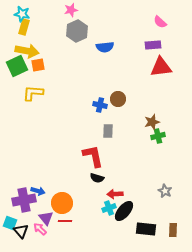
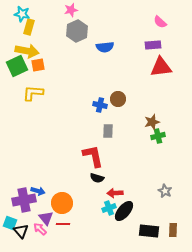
yellow rectangle: moved 5 px right
red arrow: moved 1 px up
red line: moved 2 px left, 3 px down
black rectangle: moved 3 px right, 2 px down
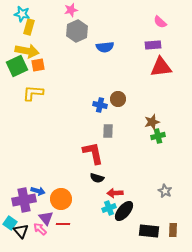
red L-shape: moved 3 px up
orange circle: moved 1 px left, 4 px up
cyan square: rotated 16 degrees clockwise
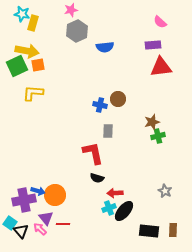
yellow rectangle: moved 4 px right, 4 px up
orange circle: moved 6 px left, 4 px up
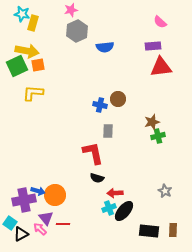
purple rectangle: moved 1 px down
black triangle: moved 3 px down; rotated 42 degrees clockwise
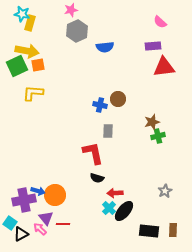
yellow rectangle: moved 3 px left
red triangle: moved 3 px right
gray star: rotated 16 degrees clockwise
cyan cross: rotated 24 degrees counterclockwise
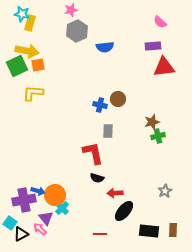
cyan cross: moved 47 px left
red line: moved 37 px right, 10 px down
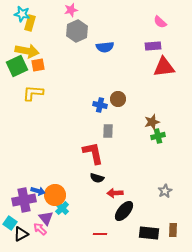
black rectangle: moved 2 px down
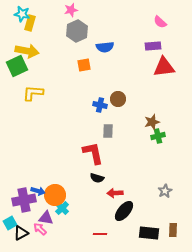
orange square: moved 46 px right
purple triangle: rotated 42 degrees counterclockwise
cyan square: rotated 24 degrees clockwise
black triangle: moved 1 px up
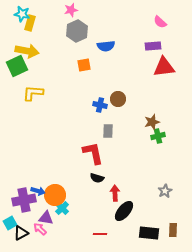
blue semicircle: moved 1 px right, 1 px up
red arrow: rotated 91 degrees clockwise
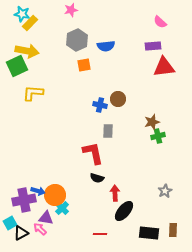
yellow rectangle: rotated 28 degrees clockwise
gray hexagon: moved 9 px down
